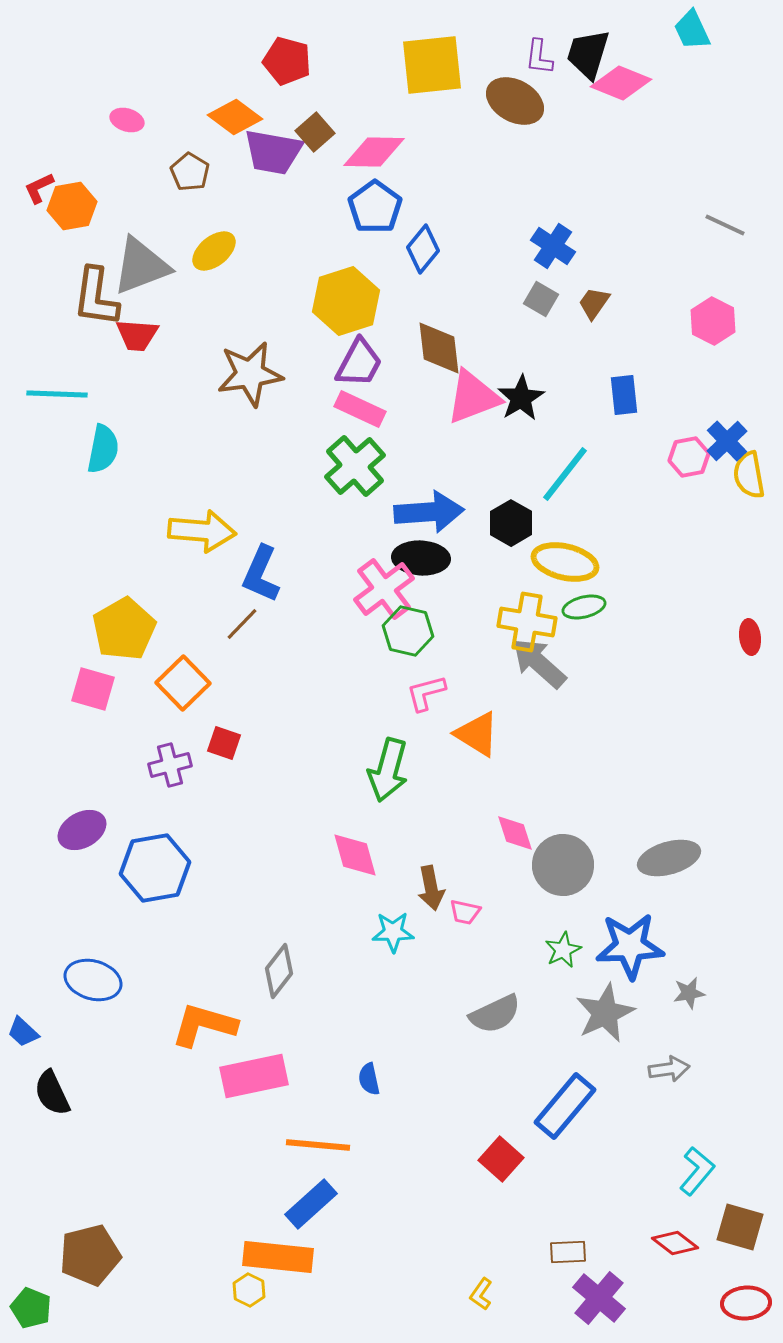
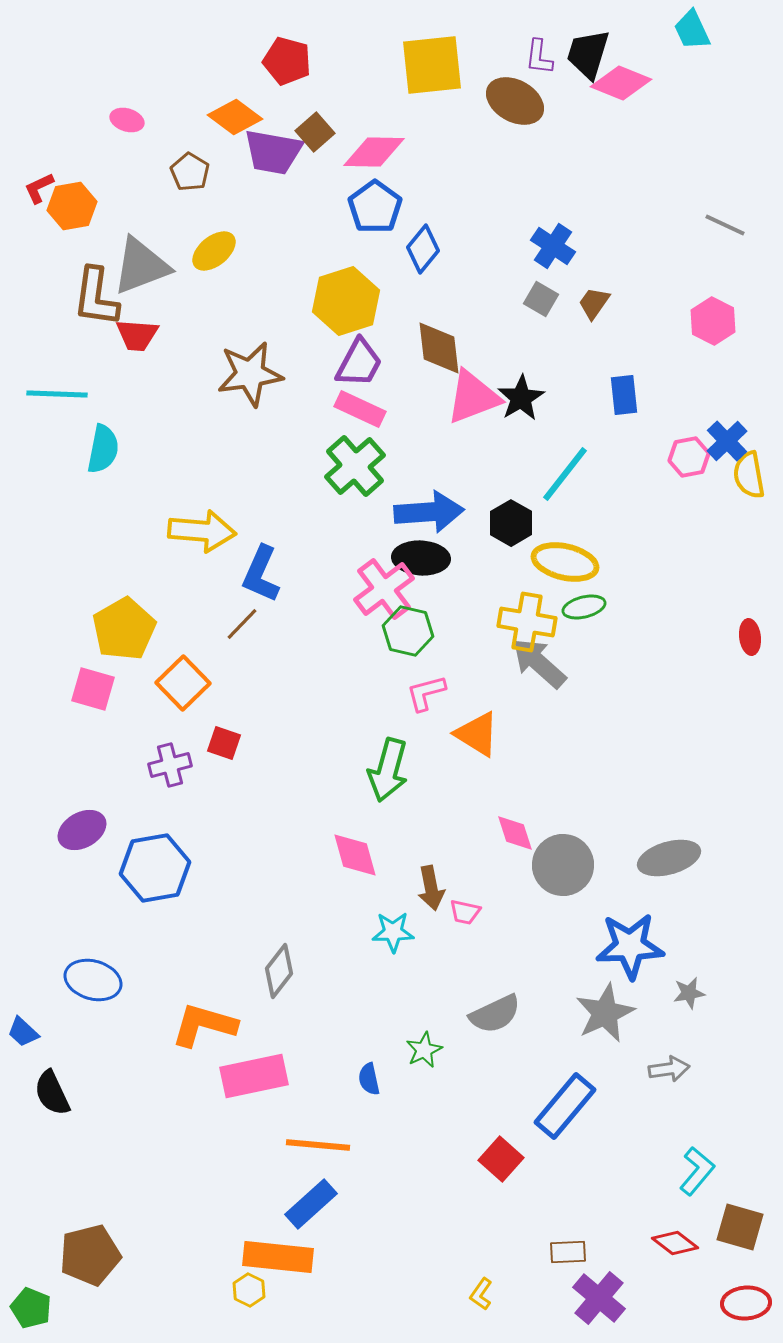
green star at (563, 950): moved 139 px left, 100 px down
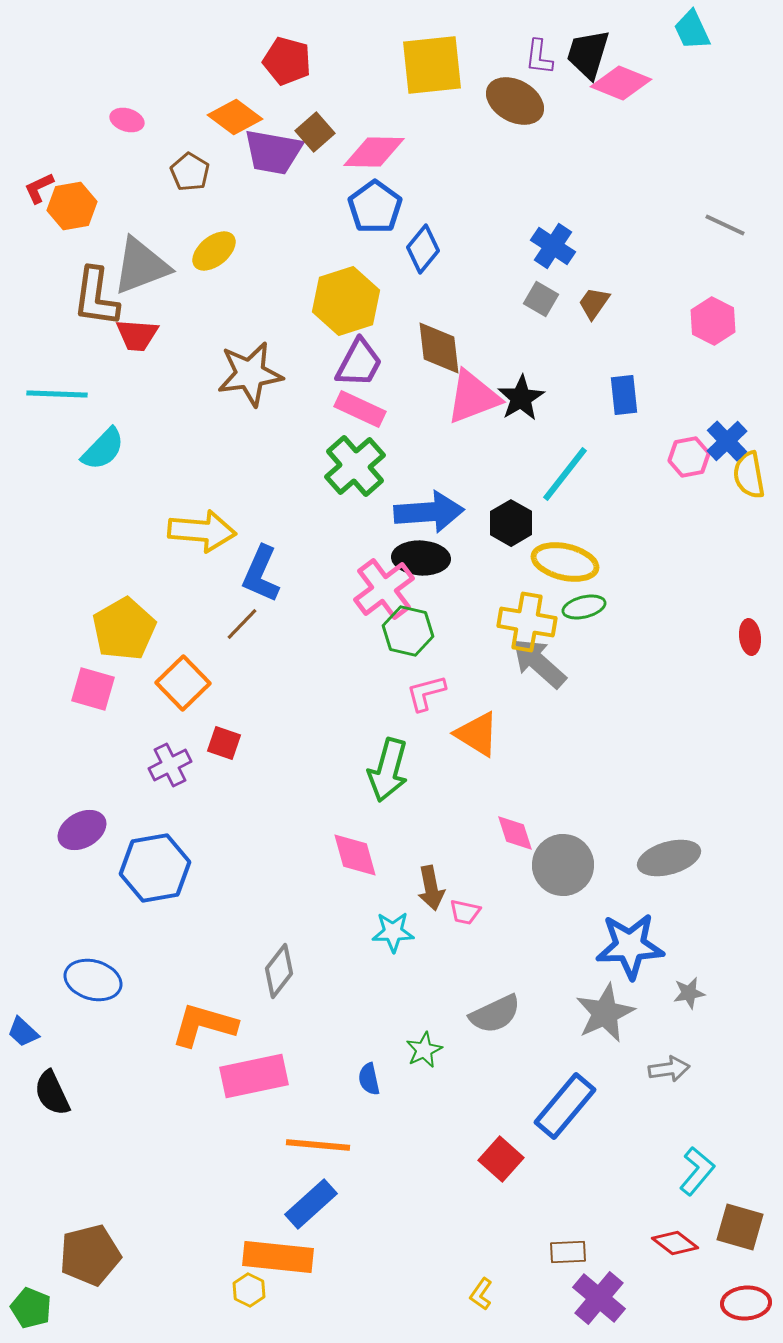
cyan semicircle at (103, 449): rotated 33 degrees clockwise
purple cross at (170, 765): rotated 12 degrees counterclockwise
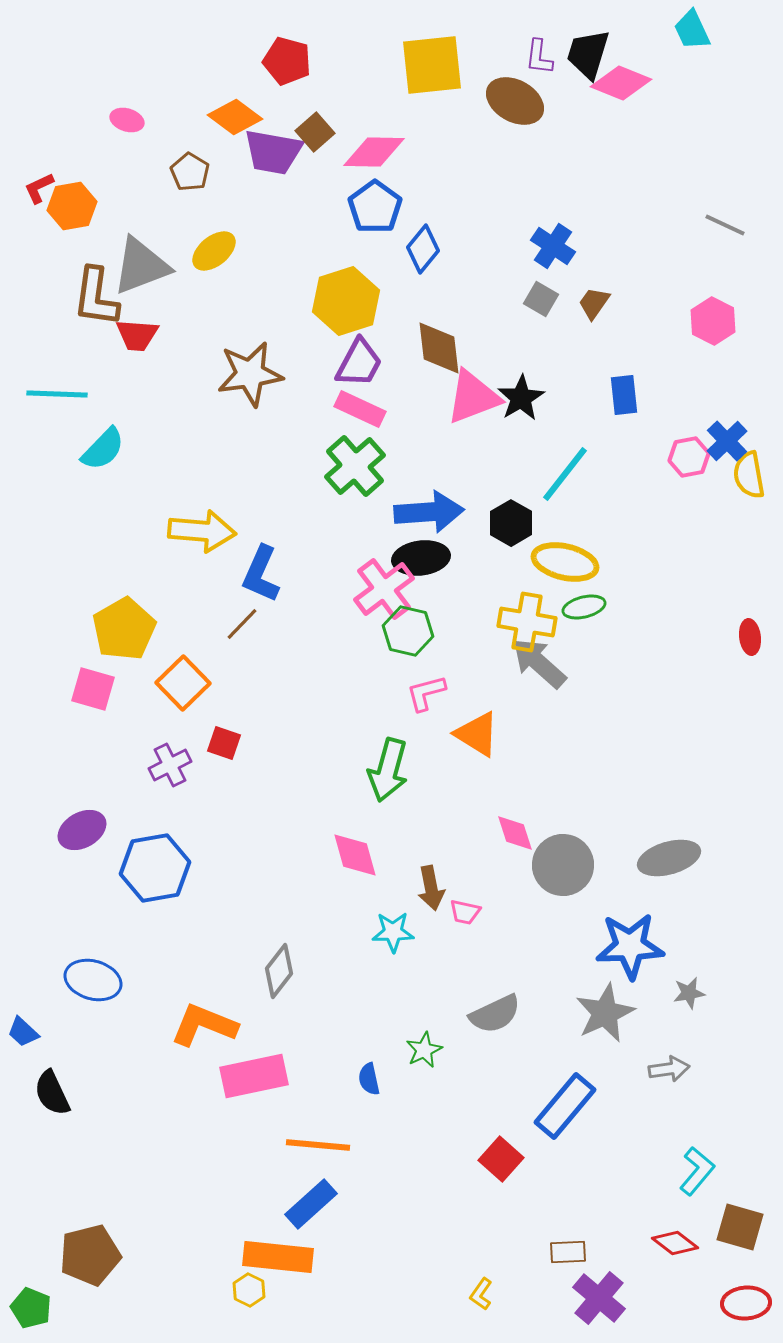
black ellipse at (421, 558): rotated 10 degrees counterclockwise
orange L-shape at (204, 1025): rotated 6 degrees clockwise
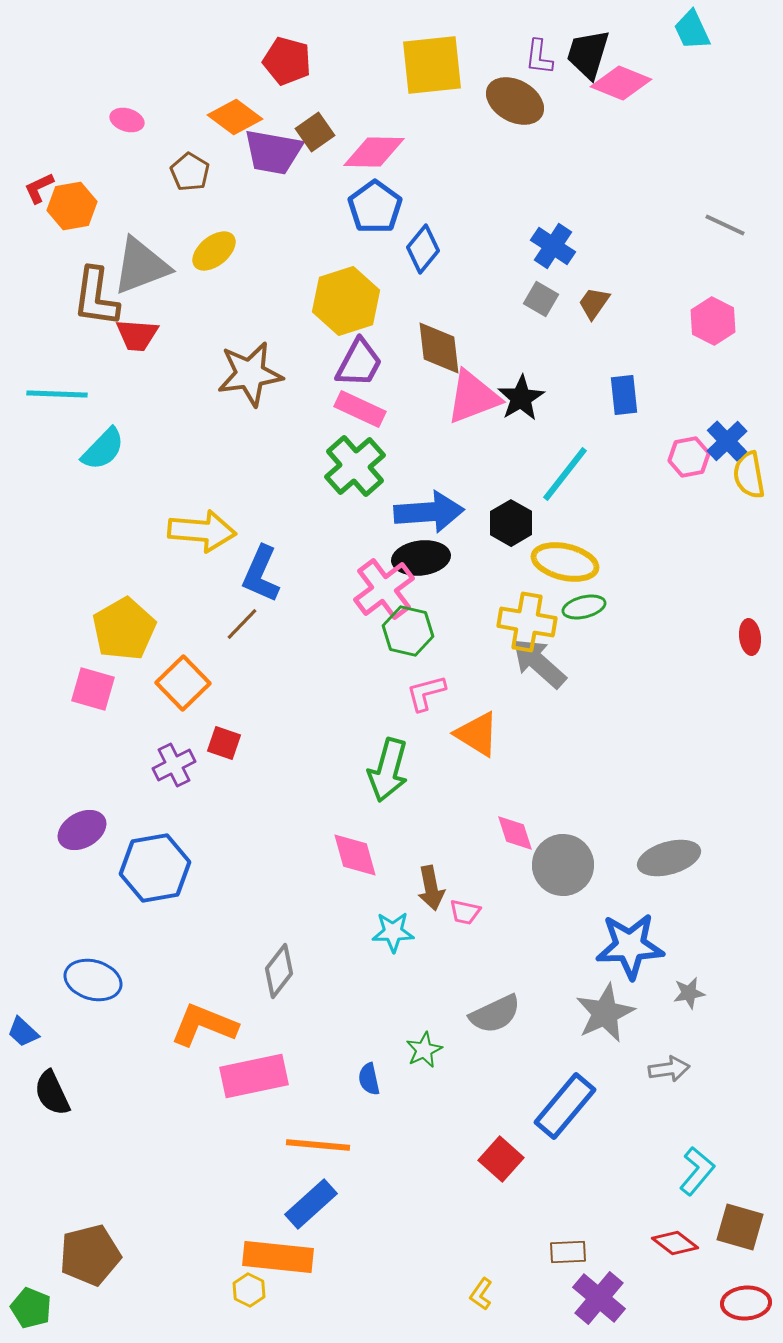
brown square at (315, 132): rotated 6 degrees clockwise
purple cross at (170, 765): moved 4 px right
